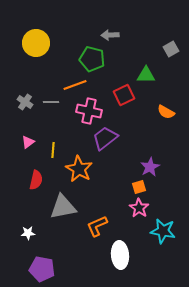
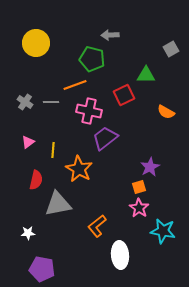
gray triangle: moved 5 px left, 3 px up
orange L-shape: rotated 15 degrees counterclockwise
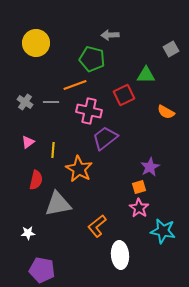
purple pentagon: moved 1 px down
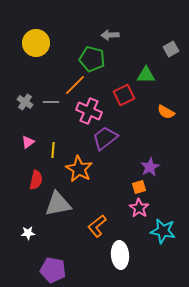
orange line: rotated 25 degrees counterclockwise
pink cross: rotated 10 degrees clockwise
purple pentagon: moved 11 px right
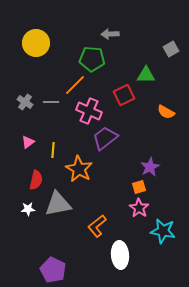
gray arrow: moved 1 px up
green pentagon: rotated 10 degrees counterclockwise
white star: moved 24 px up
purple pentagon: rotated 15 degrees clockwise
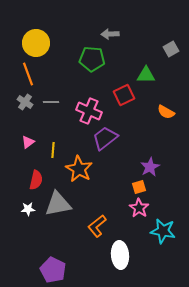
orange line: moved 47 px left, 11 px up; rotated 65 degrees counterclockwise
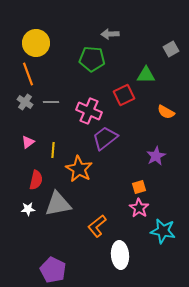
purple star: moved 6 px right, 11 px up
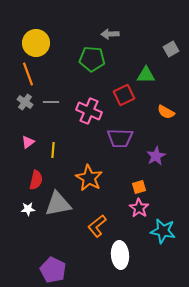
purple trapezoid: moved 15 px right; rotated 140 degrees counterclockwise
orange star: moved 10 px right, 9 px down
